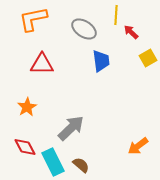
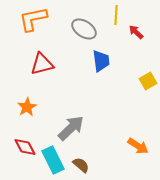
red arrow: moved 5 px right
yellow square: moved 23 px down
red triangle: rotated 15 degrees counterclockwise
orange arrow: rotated 110 degrees counterclockwise
cyan rectangle: moved 2 px up
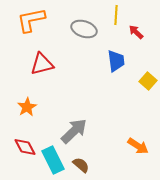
orange L-shape: moved 2 px left, 1 px down
gray ellipse: rotated 15 degrees counterclockwise
blue trapezoid: moved 15 px right
yellow square: rotated 18 degrees counterclockwise
gray arrow: moved 3 px right, 3 px down
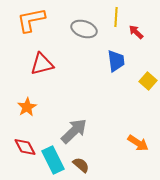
yellow line: moved 2 px down
orange arrow: moved 3 px up
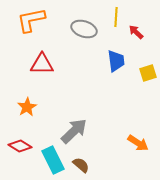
red triangle: rotated 15 degrees clockwise
yellow square: moved 8 px up; rotated 30 degrees clockwise
red diamond: moved 5 px left, 1 px up; rotated 30 degrees counterclockwise
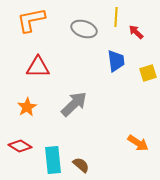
red triangle: moved 4 px left, 3 px down
gray arrow: moved 27 px up
cyan rectangle: rotated 20 degrees clockwise
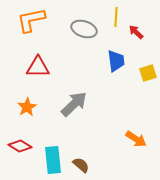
orange arrow: moved 2 px left, 4 px up
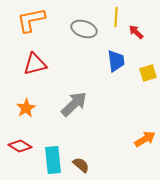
red triangle: moved 3 px left, 3 px up; rotated 15 degrees counterclockwise
orange star: moved 1 px left, 1 px down
orange arrow: moved 9 px right; rotated 65 degrees counterclockwise
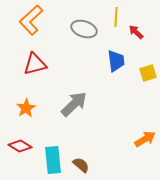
orange L-shape: rotated 32 degrees counterclockwise
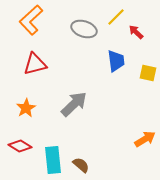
yellow line: rotated 42 degrees clockwise
yellow square: rotated 30 degrees clockwise
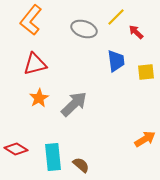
orange L-shape: rotated 8 degrees counterclockwise
yellow square: moved 2 px left, 1 px up; rotated 18 degrees counterclockwise
orange star: moved 13 px right, 10 px up
red diamond: moved 4 px left, 3 px down
cyan rectangle: moved 3 px up
